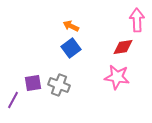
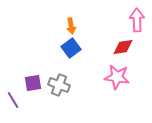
orange arrow: rotated 126 degrees counterclockwise
purple line: rotated 60 degrees counterclockwise
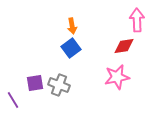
orange arrow: moved 1 px right
red diamond: moved 1 px right, 1 px up
pink star: rotated 20 degrees counterclockwise
purple square: moved 2 px right
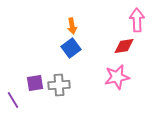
gray cross: rotated 25 degrees counterclockwise
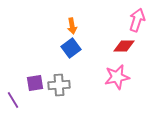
pink arrow: rotated 20 degrees clockwise
red diamond: rotated 10 degrees clockwise
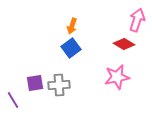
orange arrow: rotated 28 degrees clockwise
red diamond: moved 2 px up; rotated 30 degrees clockwise
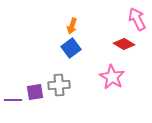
pink arrow: moved 1 px up; rotated 45 degrees counterclockwise
pink star: moved 5 px left; rotated 30 degrees counterclockwise
purple square: moved 9 px down
purple line: rotated 60 degrees counterclockwise
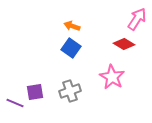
pink arrow: rotated 60 degrees clockwise
orange arrow: rotated 91 degrees clockwise
blue square: rotated 18 degrees counterclockwise
gray cross: moved 11 px right, 6 px down; rotated 15 degrees counterclockwise
purple line: moved 2 px right, 3 px down; rotated 24 degrees clockwise
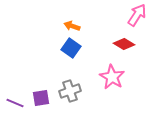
pink arrow: moved 4 px up
purple square: moved 6 px right, 6 px down
